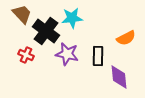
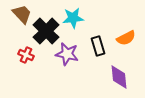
cyan star: moved 1 px right
black cross: rotated 8 degrees clockwise
black rectangle: moved 10 px up; rotated 18 degrees counterclockwise
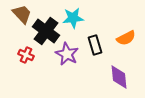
black cross: rotated 8 degrees counterclockwise
black rectangle: moved 3 px left, 1 px up
purple star: rotated 15 degrees clockwise
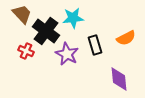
red cross: moved 4 px up
purple diamond: moved 2 px down
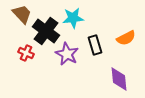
red cross: moved 2 px down
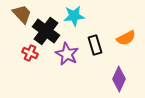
cyan star: moved 1 px right, 2 px up
red cross: moved 4 px right
purple diamond: rotated 30 degrees clockwise
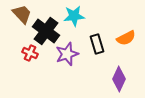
black rectangle: moved 2 px right, 1 px up
purple star: rotated 25 degrees clockwise
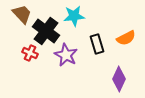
purple star: moved 1 px left, 1 px down; rotated 25 degrees counterclockwise
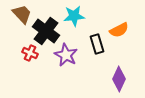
orange semicircle: moved 7 px left, 8 px up
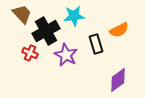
black cross: rotated 24 degrees clockwise
black rectangle: moved 1 px left
purple diamond: moved 1 px left, 1 px down; rotated 30 degrees clockwise
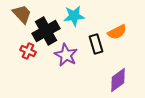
orange semicircle: moved 2 px left, 2 px down
red cross: moved 2 px left, 2 px up
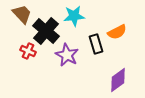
black cross: rotated 20 degrees counterclockwise
purple star: moved 1 px right
